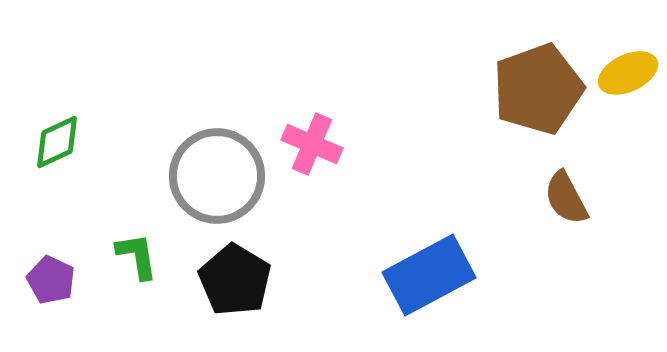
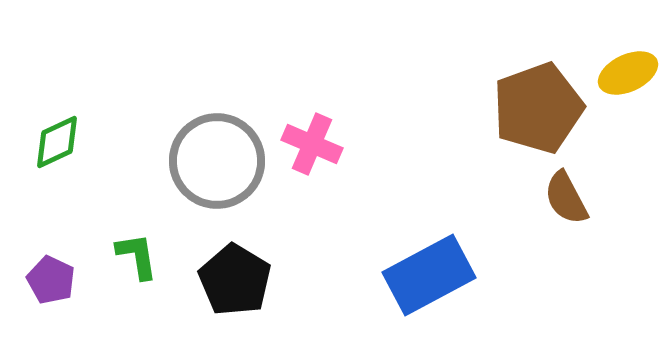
brown pentagon: moved 19 px down
gray circle: moved 15 px up
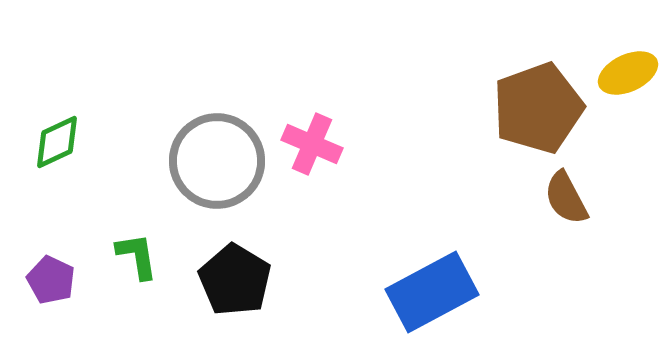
blue rectangle: moved 3 px right, 17 px down
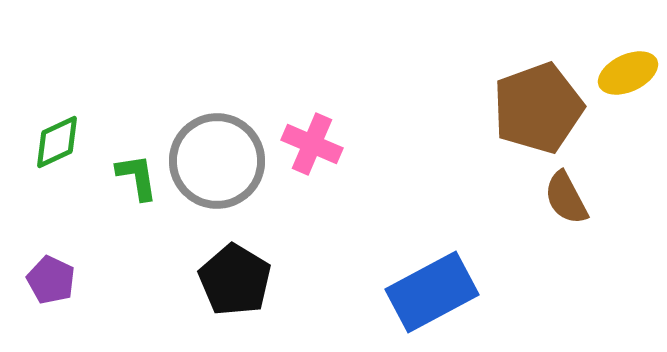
green L-shape: moved 79 px up
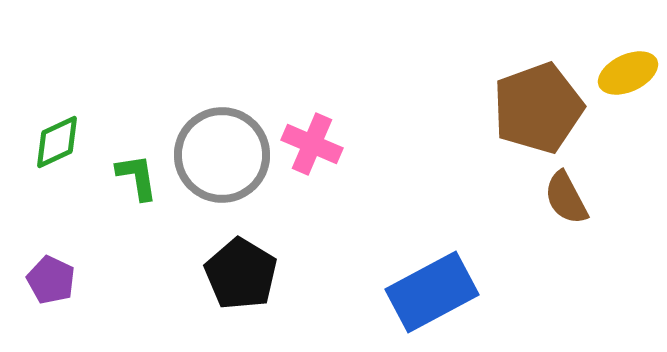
gray circle: moved 5 px right, 6 px up
black pentagon: moved 6 px right, 6 px up
